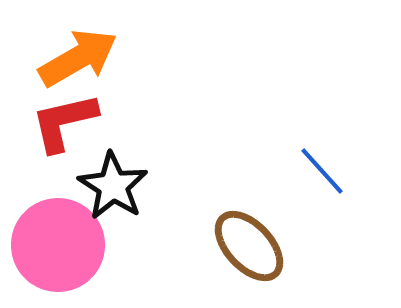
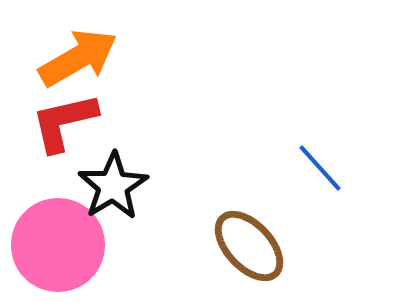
blue line: moved 2 px left, 3 px up
black star: rotated 8 degrees clockwise
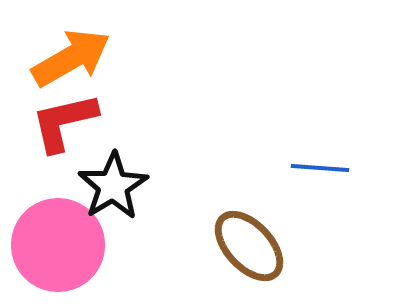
orange arrow: moved 7 px left
blue line: rotated 44 degrees counterclockwise
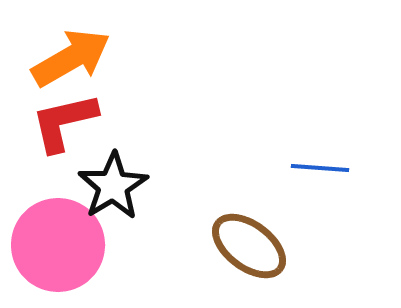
brown ellipse: rotated 10 degrees counterclockwise
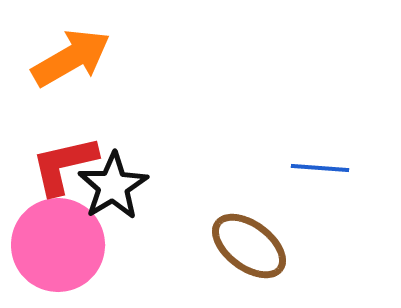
red L-shape: moved 43 px down
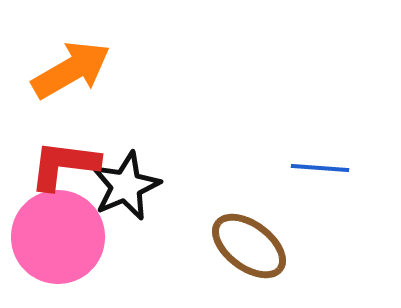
orange arrow: moved 12 px down
red L-shape: rotated 20 degrees clockwise
black star: moved 13 px right; rotated 8 degrees clockwise
pink circle: moved 8 px up
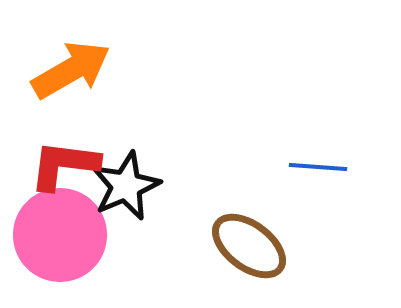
blue line: moved 2 px left, 1 px up
pink circle: moved 2 px right, 2 px up
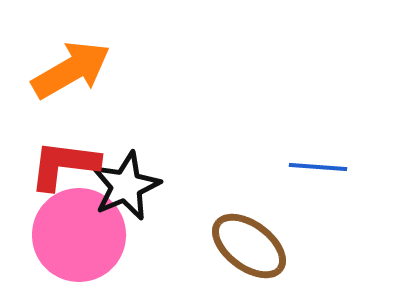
pink circle: moved 19 px right
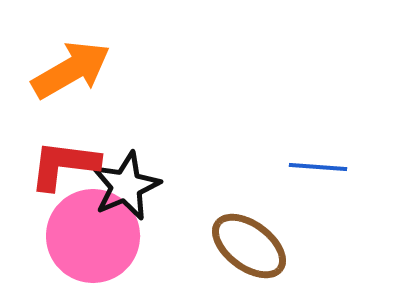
pink circle: moved 14 px right, 1 px down
